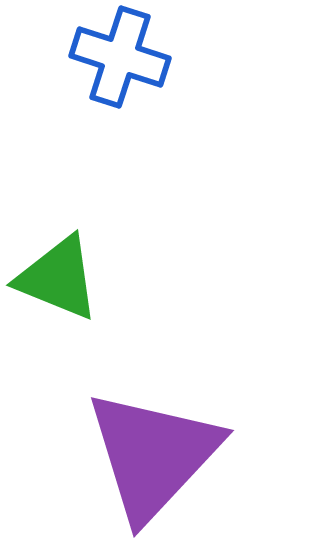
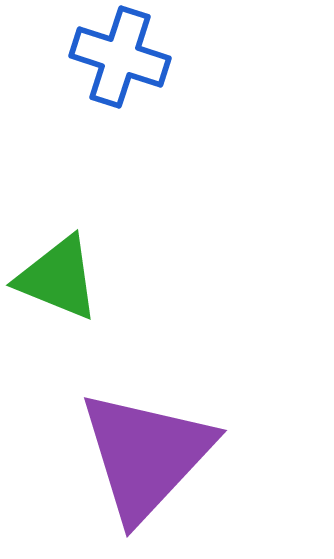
purple triangle: moved 7 px left
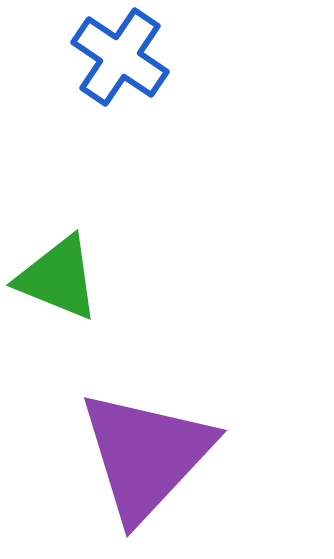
blue cross: rotated 16 degrees clockwise
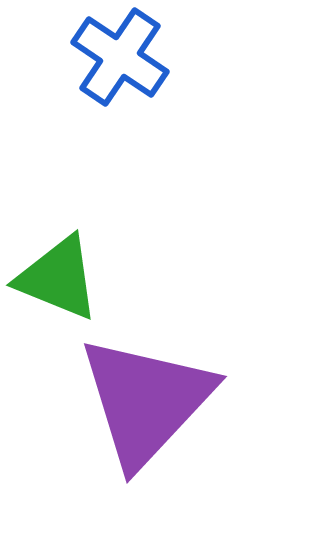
purple triangle: moved 54 px up
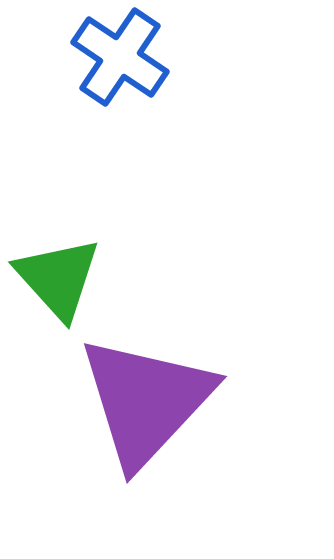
green triangle: rotated 26 degrees clockwise
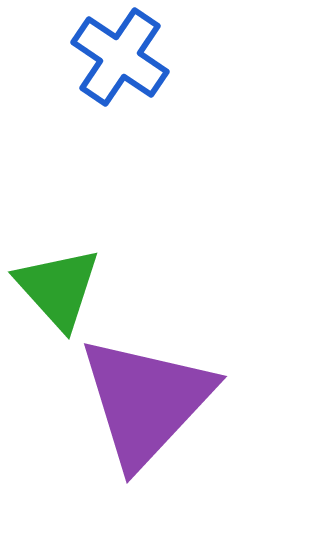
green triangle: moved 10 px down
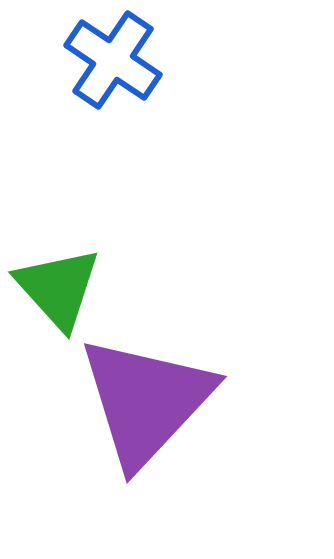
blue cross: moved 7 px left, 3 px down
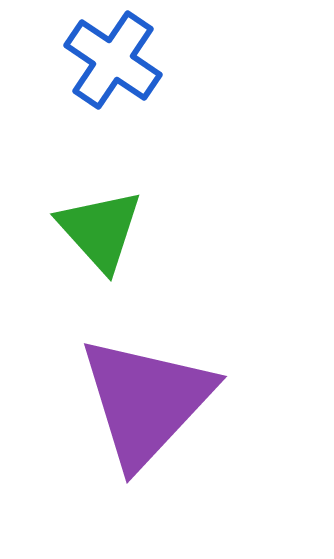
green triangle: moved 42 px right, 58 px up
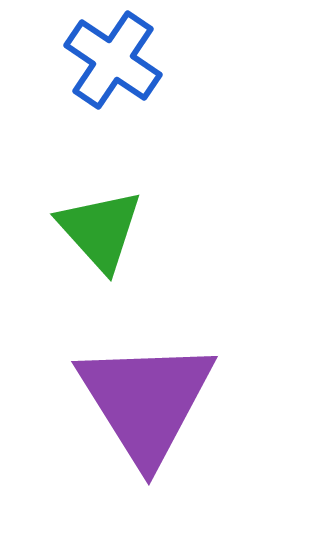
purple triangle: rotated 15 degrees counterclockwise
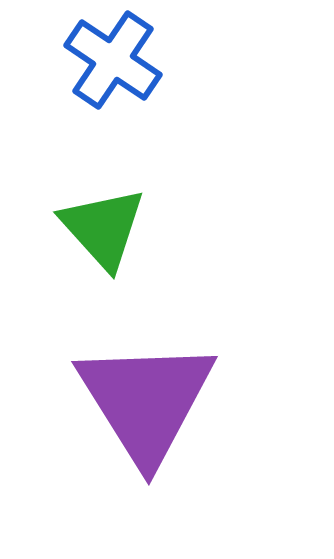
green triangle: moved 3 px right, 2 px up
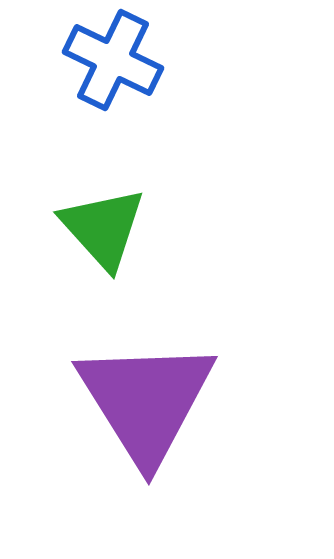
blue cross: rotated 8 degrees counterclockwise
